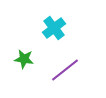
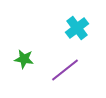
cyan cross: moved 23 px right
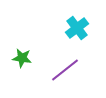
green star: moved 2 px left, 1 px up
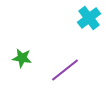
cyan cross: moved 12 px right, 10 px up
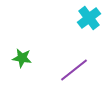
purple line: moved 9 px right
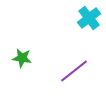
purple line: moved 1 px down
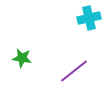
cyan cross: rotated 25 degrees clockwise
